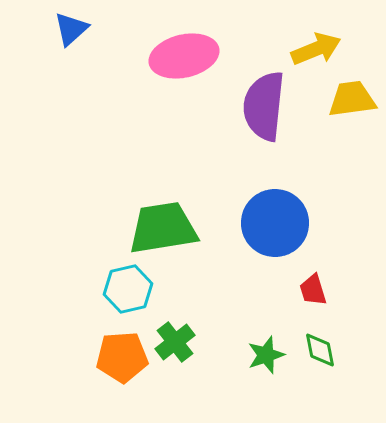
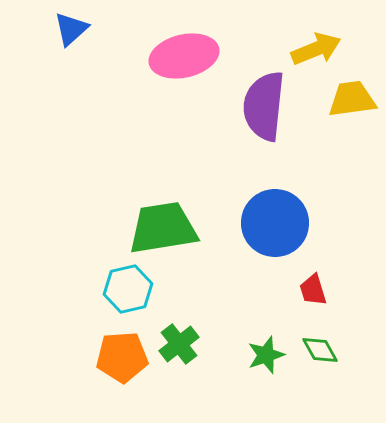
green cross: moved 4 px right, 2 px down
green diamond: rotated 18 degrees counterclockwise
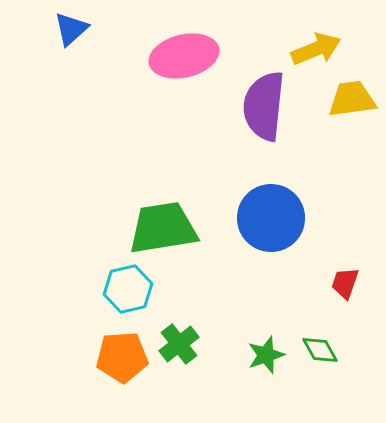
blue circle: moved 4 px left, 5 px up
red trapezoid: moved 32 px right, 7 px up; rotated 36 degrees clockwise
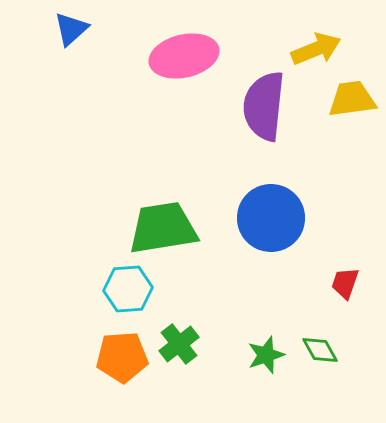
cyan hexagon: rotated 9 degrees clockwise
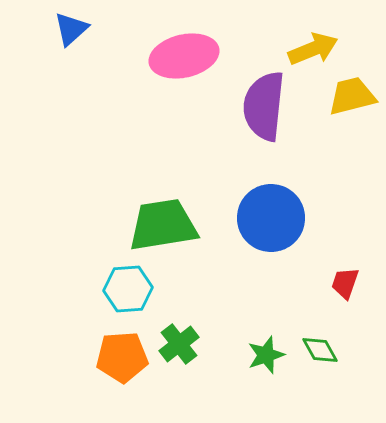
yellow arrow: moved 3 px left
yellow trapezoid: moved 3 px up; rotated 6 degrees counterclockwise
green trapezoid: moved 3 px up
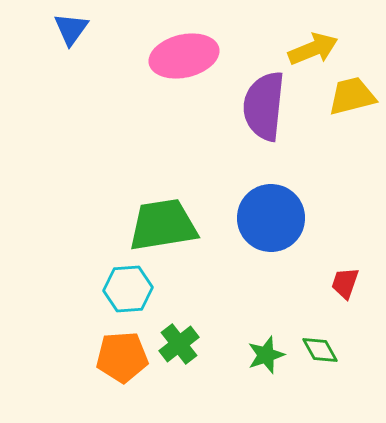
blue triangle: rotated 12 degrees counterclockwise
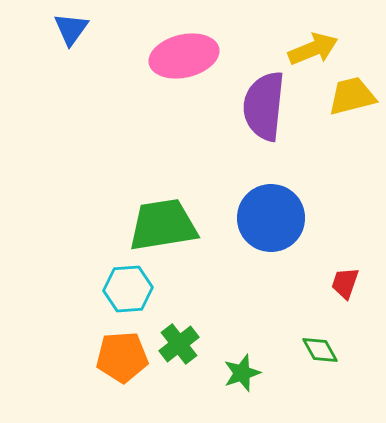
green star: moved 24 px left, 18 px down
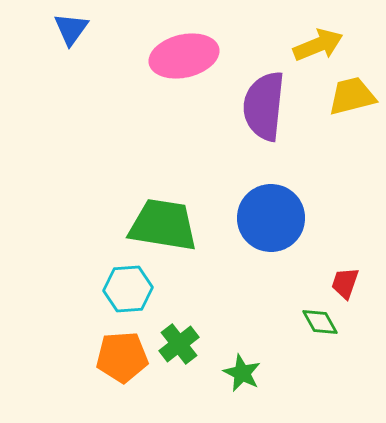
yellow arrow: moved 5 px right, 4 px up
green trapezoid: rotated 18 degrees clockwise
green diamond: moved 28 px up
green star: rotated 27 degrees counterclockwise
